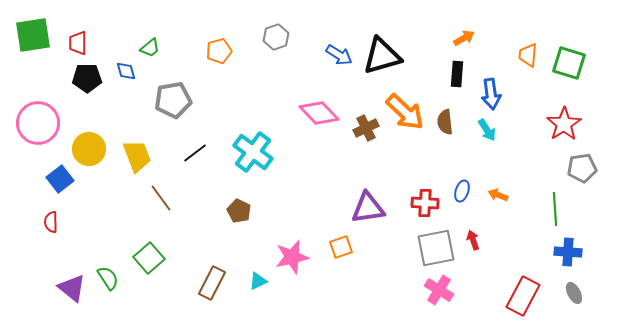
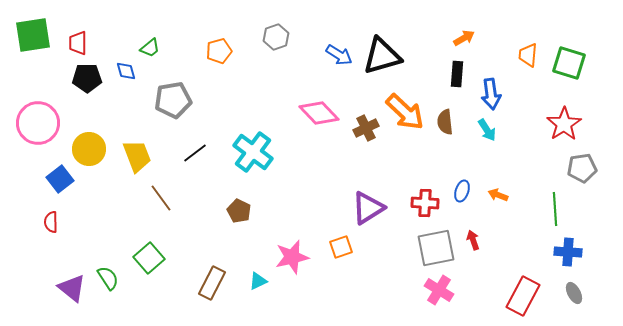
purple triangle at (368, 208): rotated 24 degrees counterclockwise
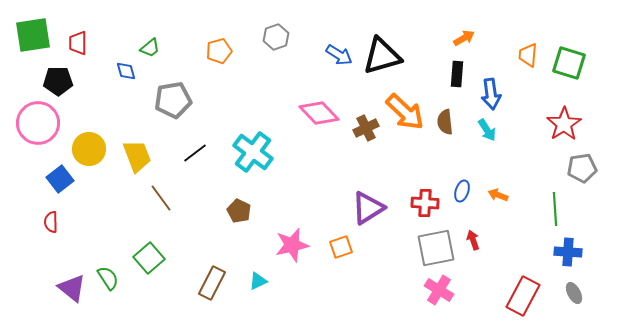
black pentagon at (87, 78): moved 29 px left, 3 px down
pink star at (292, 257): moved 12 px up
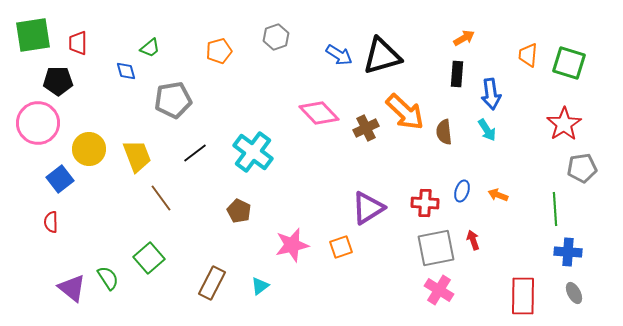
brown semicircle at (445, 122): moved 1 px left, 10 px down
cyan triangle at (258, 281): moved 2 px right, 5 px down; rotated 12 degrees counterclockwise
red rectangle at (523, 296): rotated 27 degrees counterclockwise
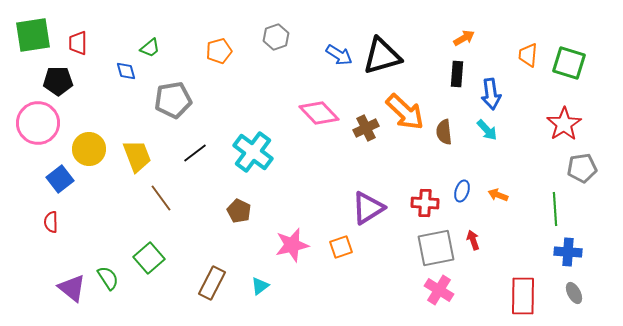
cyan arrow at (487, 130): rotated 10 degrees counterclockwise
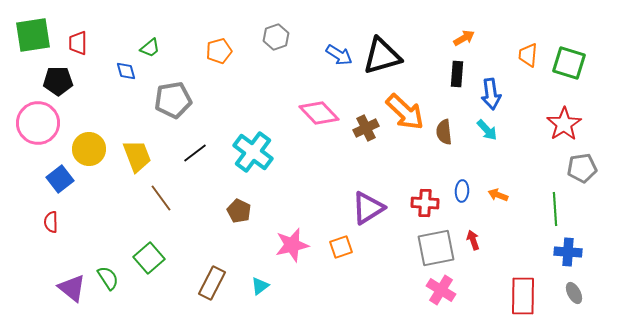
blue ellipse at (462, 191): rotated 15 degrees counterclockwise
pink cross at (439, 290): moved 2 px right
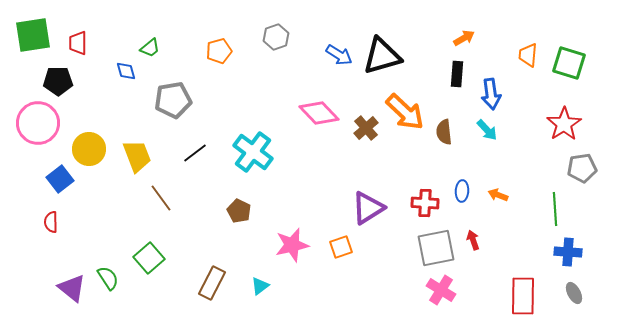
brown cross at (366, 128): rotated 15 degrees counterclockwise
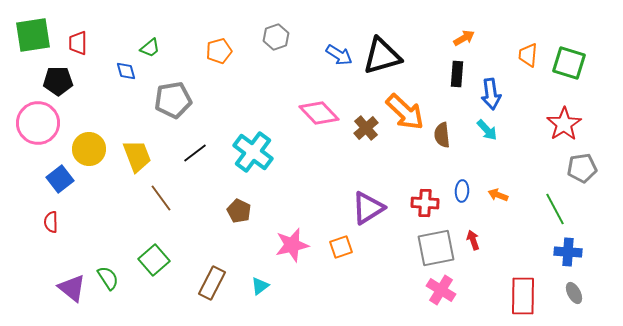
brown semicircle at (444, 132): moved 2 px left, 3 px down
green line at (555, 209): rotated 24 degrees counterclockwise
green square at (149, 258): moved 5 px right, 2 px down
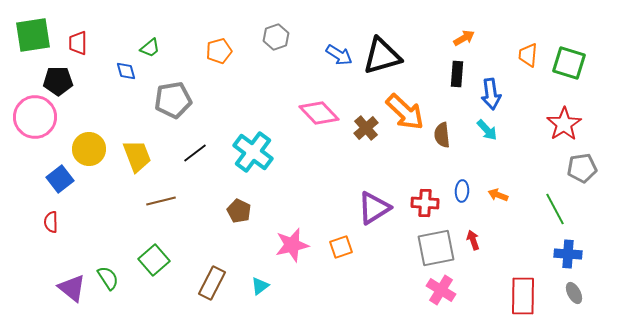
pink circle at (38, 123): moved 3 px left, 6 px up
brown line at (161, 198): moved 3 px down; rotated 68 degrees counterclockwise
purple triangle at (368, 208): moved 6 px right
blue cross at (568, 252): moved 2 px down
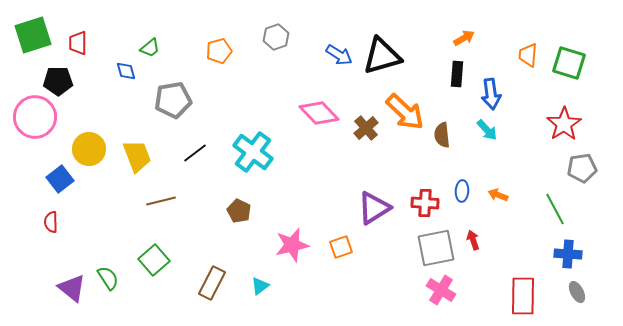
green square at (33, 35): rotated 9 degrees counterclockwise
gray ellipse at (574, 293): moved 3 px right, 1 px up
